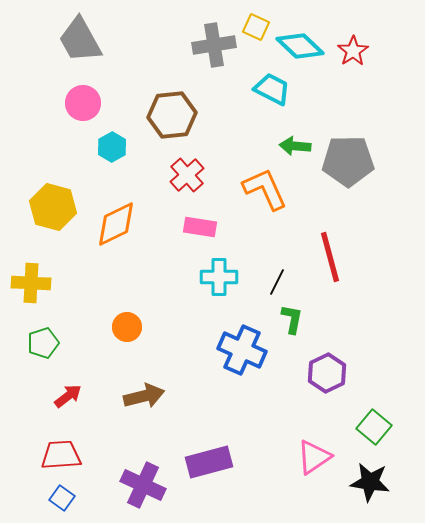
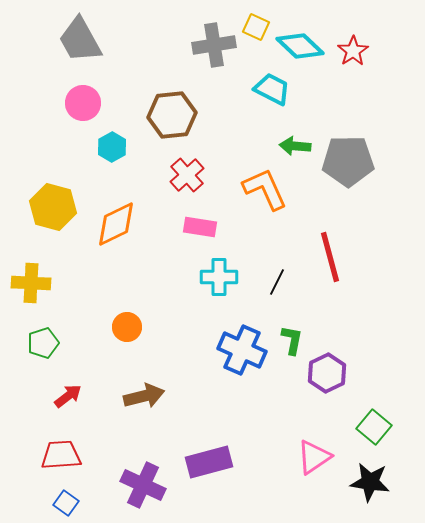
green L-shape: moved 21 px down
blue square: moved 4 px right, 5 px down
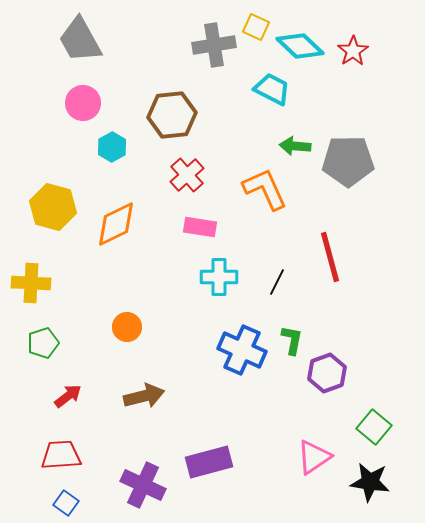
purple hexagon: rotated 6 degrees clockwise
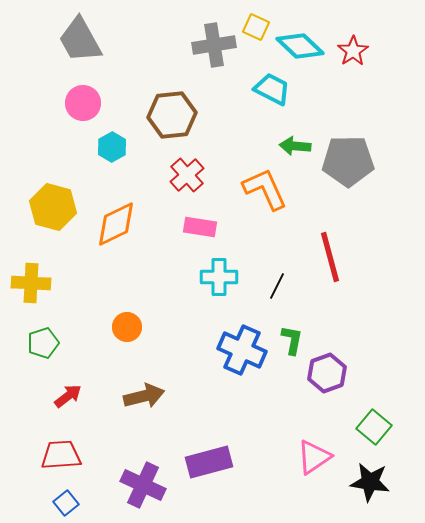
black line: moved 4 px down
blue square: rotated 15 degrees clockwise
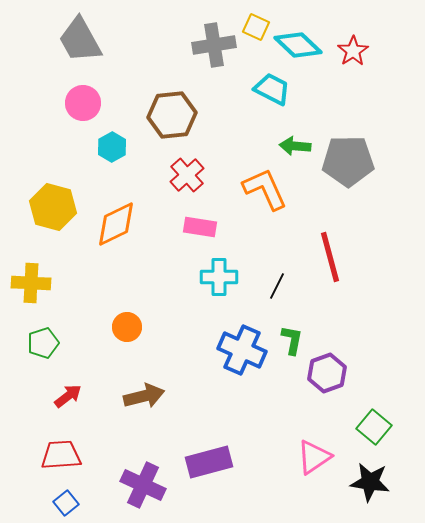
cyan diamond: moved 2 px left, 1 px up
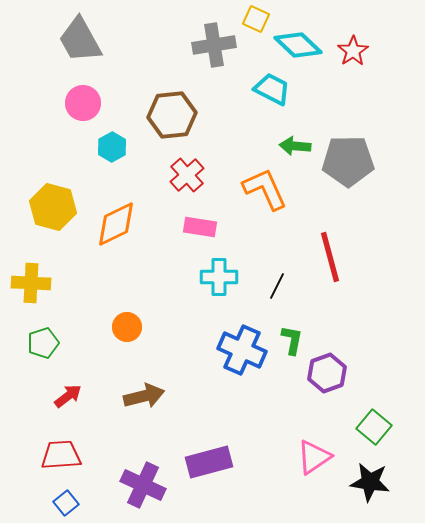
yellow square: moved 8 px up
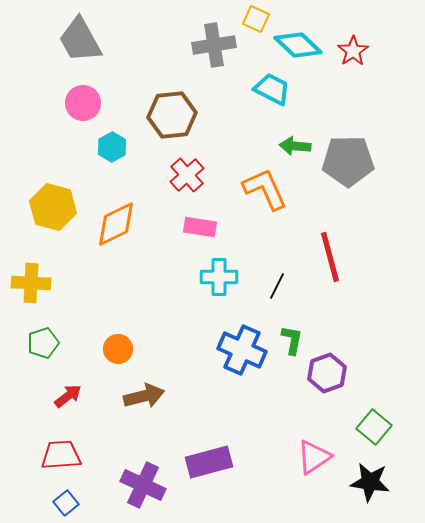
orange circle: moved 9 px left, 22 px down
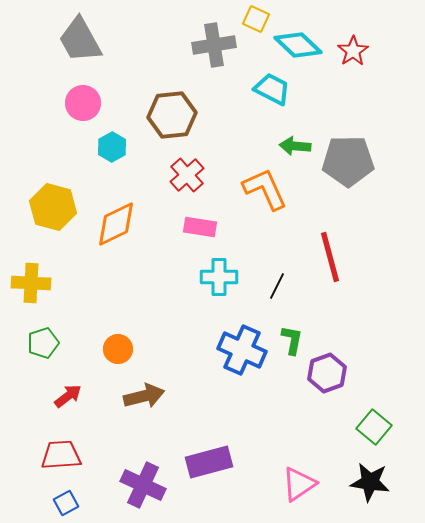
pink triangle: moved 15 px left, 27 px down
blue square: rotated 10 degrees clockwise
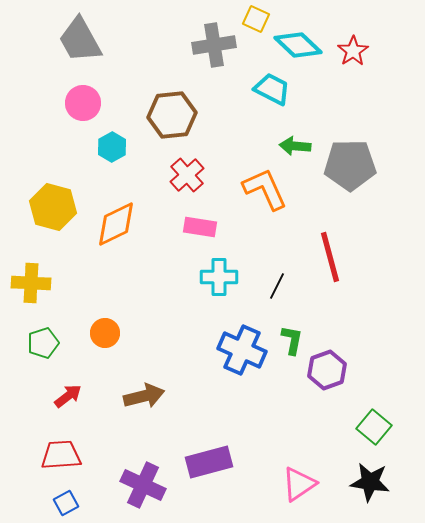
gray pentagon: moved 2 px right, 4 px down
orange circle: moved 13 px left, 16 px up
purple hexagon: moved 3 px up
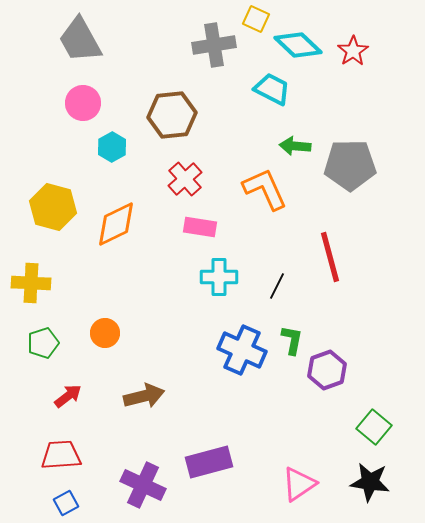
red cross: moved 2 px left, 4 px down
